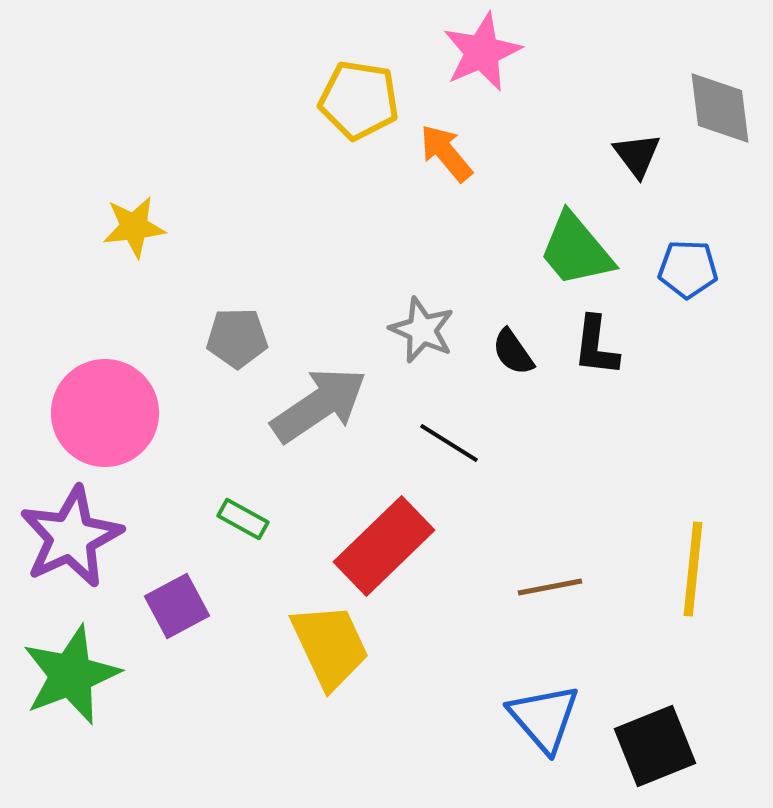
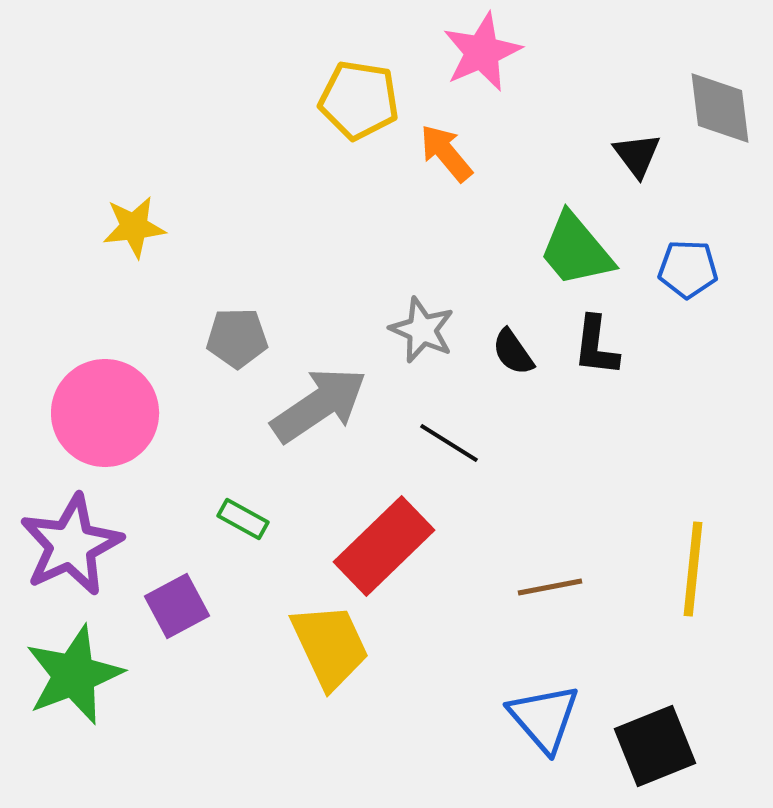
purple star: moved 8 px down
green star: moved 3 px right
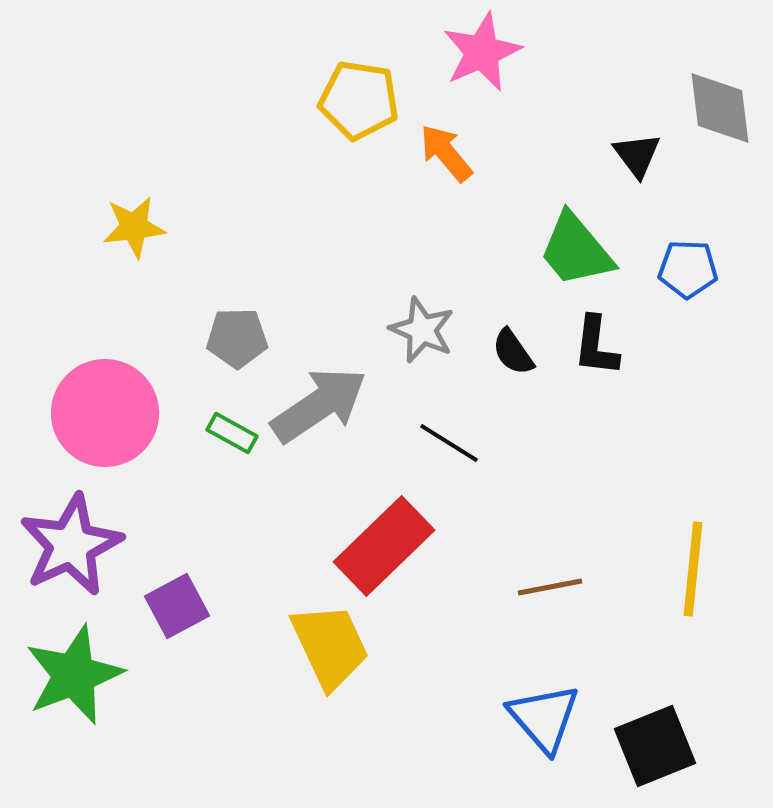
green rectangle: moved 11 px left, 86 px up
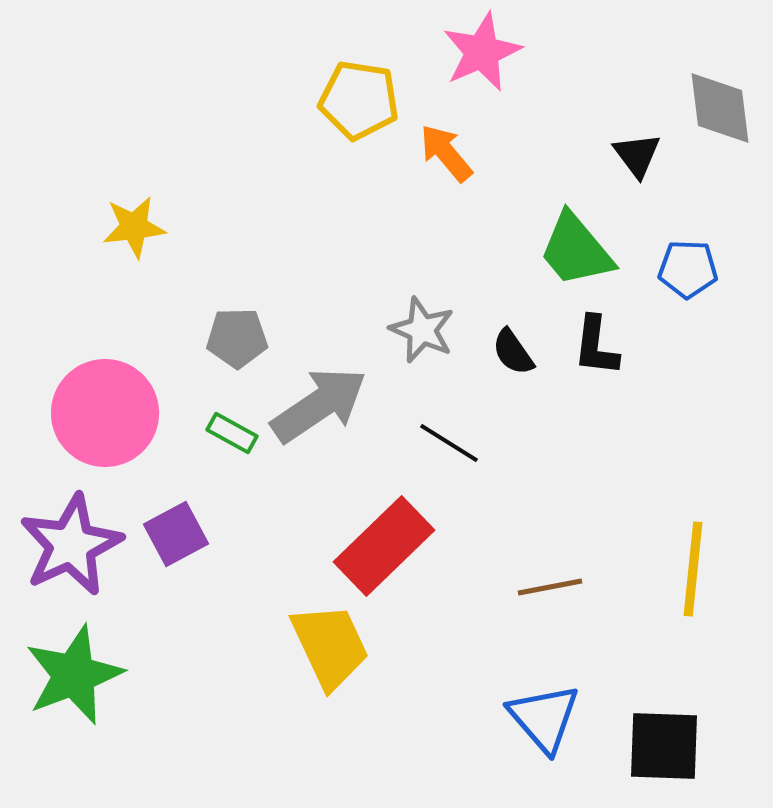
purple square: moved 1 px left, 72 px up
black square: moved 9 px right; rotated 24 degrees clockwise
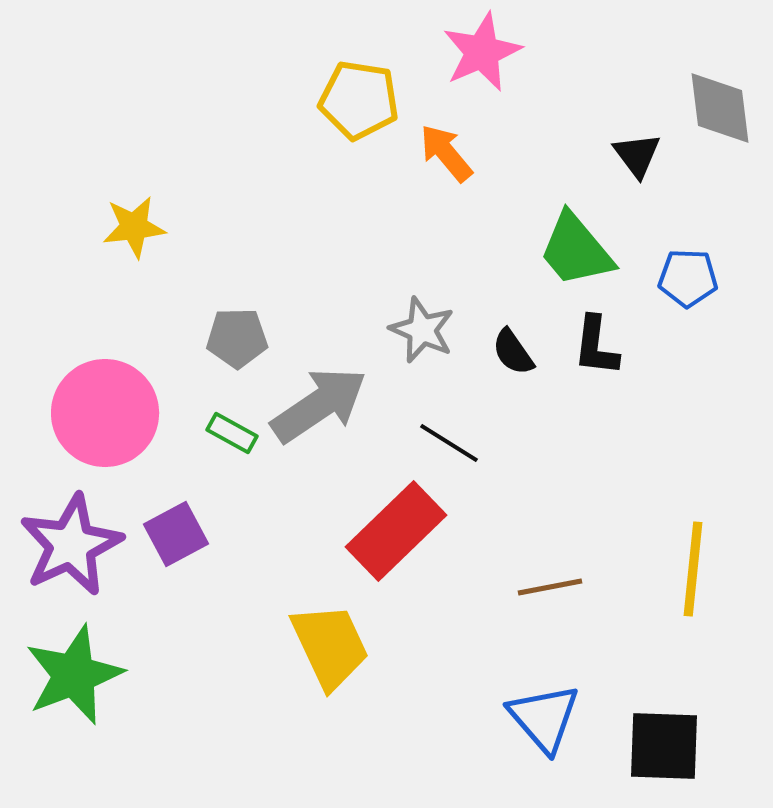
blue pentagon: moved 9 px down
red rectangle: moved 12 px right, 15 px up
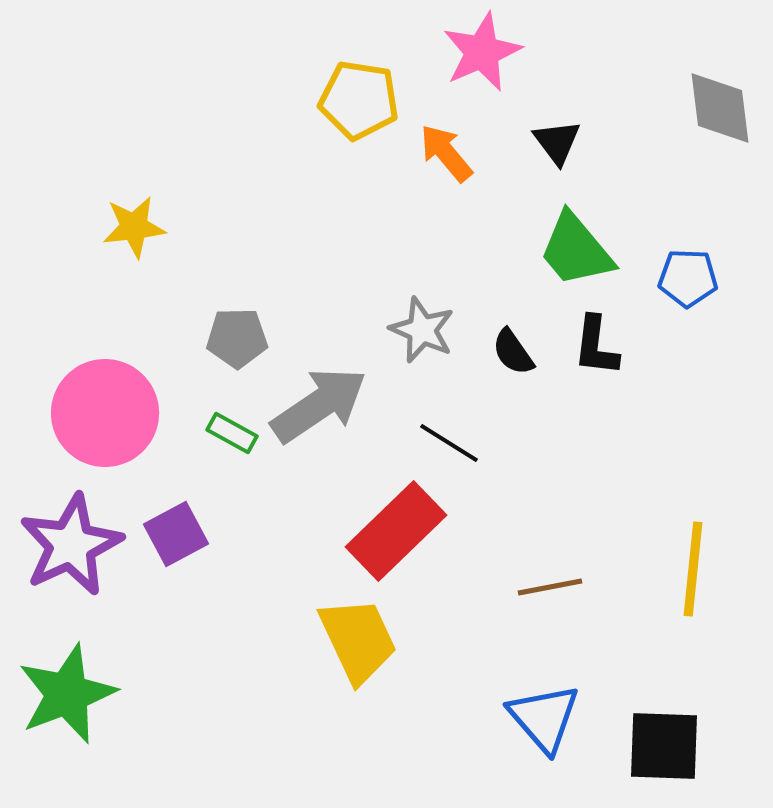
black triangle: moved 80 px left, 13 px up
yellow trapezoid: moved 28 px right, 6 px up
green star: moved 7 px left, 19 px down
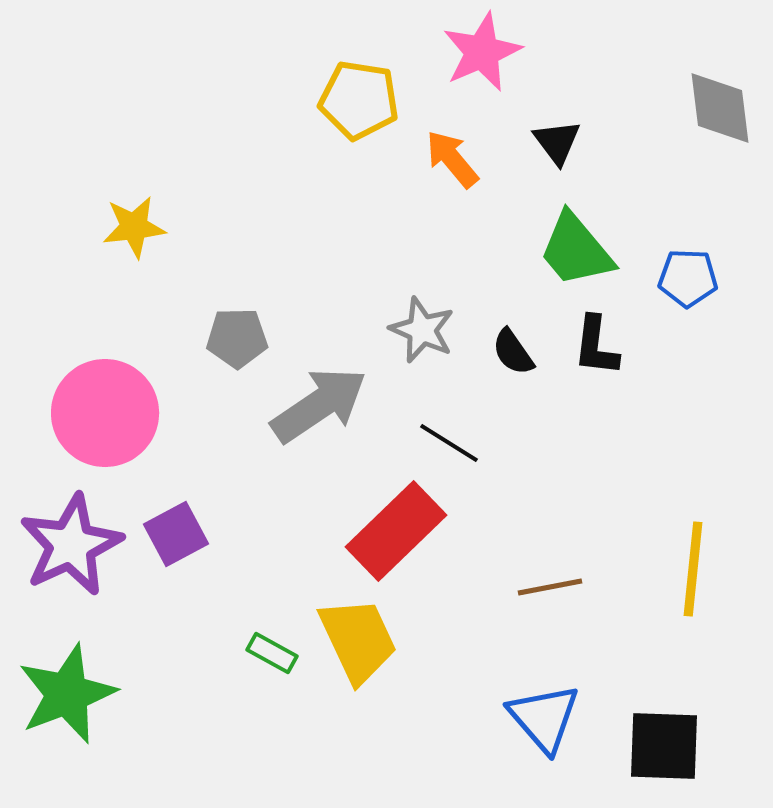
orange arrow: moved 6 px right, 6 px down
green rectangle: moved 40 px right, 220 px down
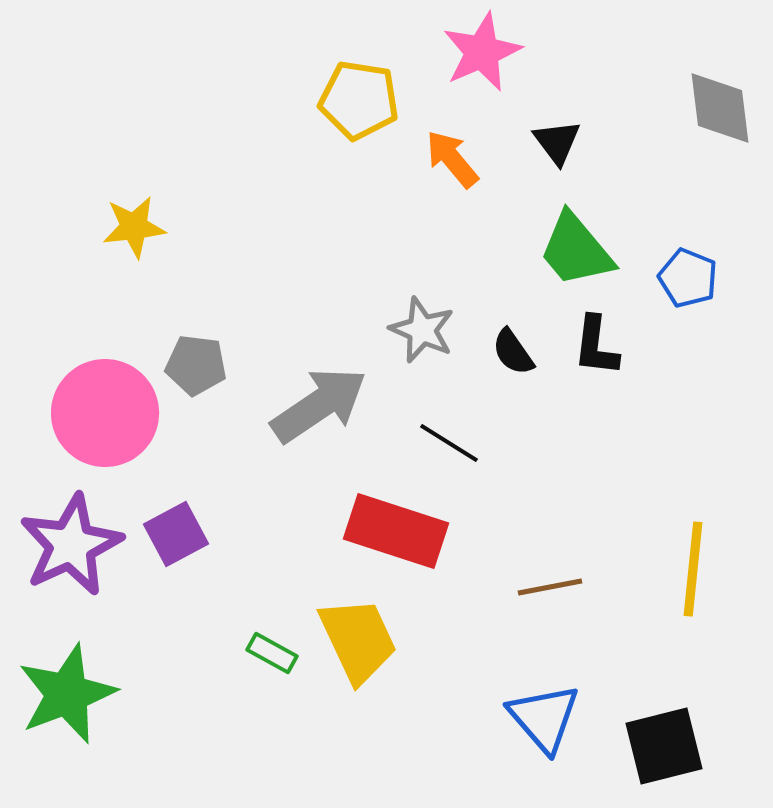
blue pentagon: rotated 20 degrees clockwise
gray pentagon: moved 41 px left, 27 px down; rotated 8 degrees clockwise
red rectangle: rotated 62 degrees clockwise
black square: rotated 16 degrees counterclockwise
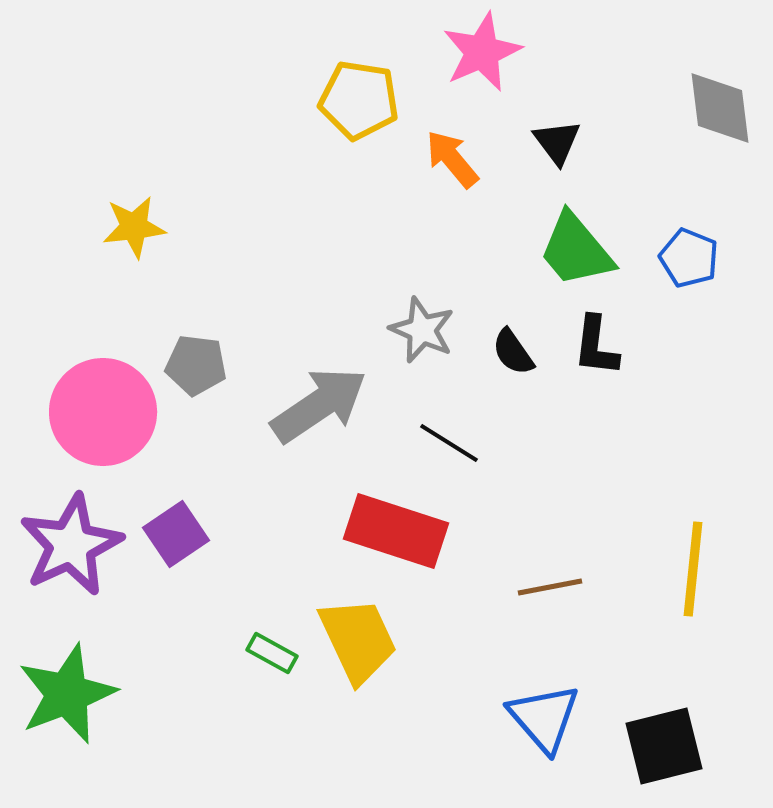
blue pentagon: moved 1 px right, 20 px up
pink circle: moved 2 px left, 1 px up
purple square: rotated 6 degrees counterclockwise
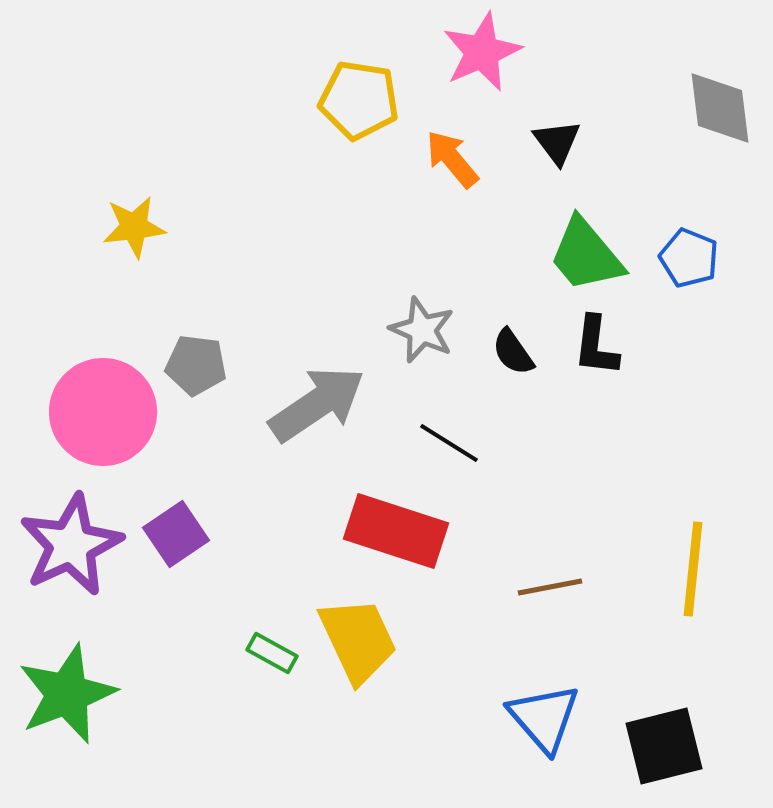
green trapezoid: moved 10 px right, 5 px down
gray arrow: moved 2 px left, 1 px up
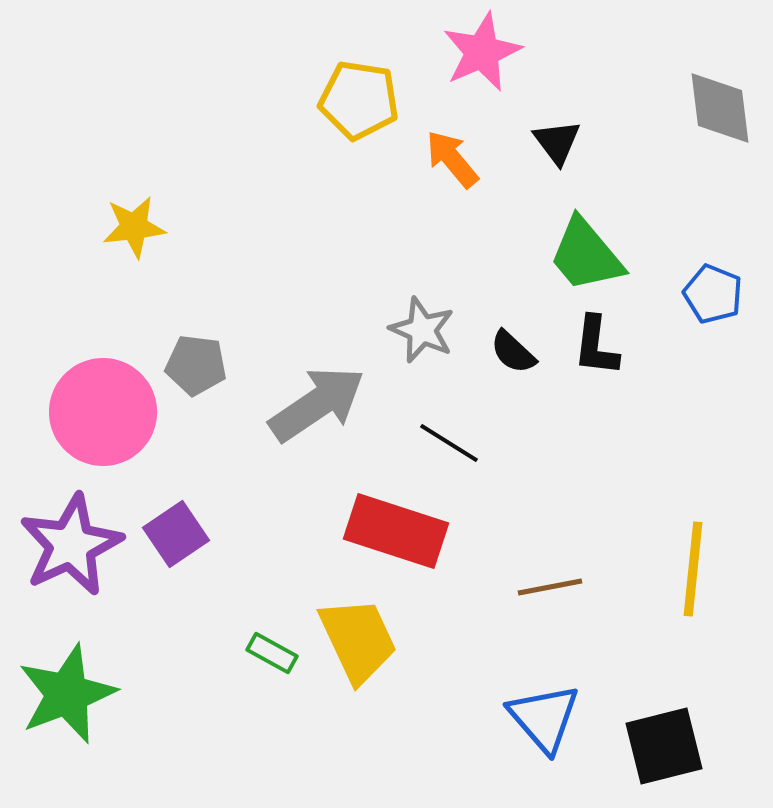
blue pentagon: moved 24 px right, 36 px down
black semicircle: rotated 12 degrees counterclockwise
